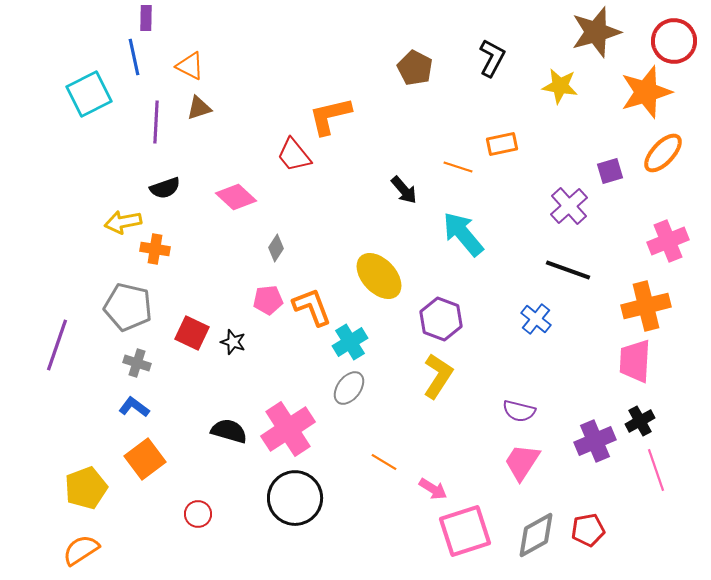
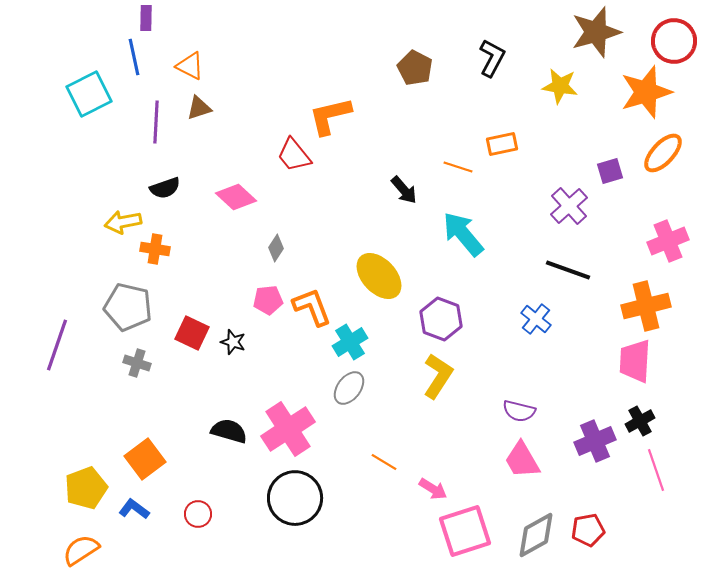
blue L-shape at (134, 407): moved 102 px down
pink trapezoid at (522, 462): moved 2 px up; rotated 63 degrees counterclockwise
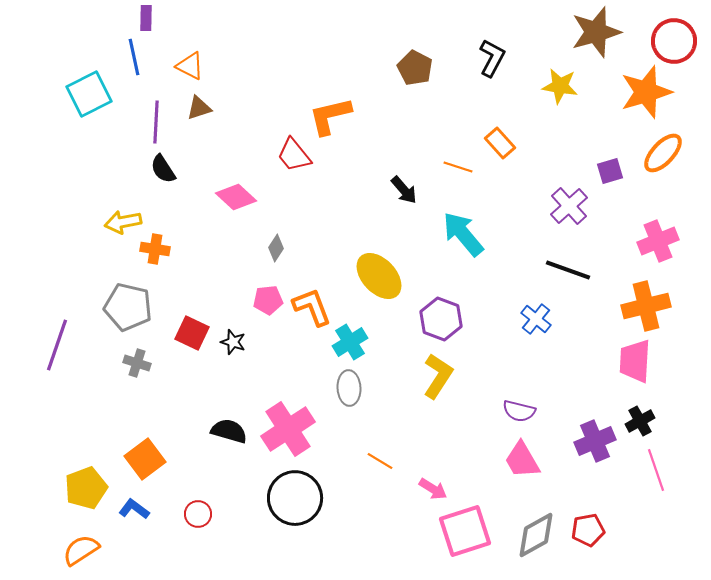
orange rectangle at (502, 144): moved 2 px left, 1 px up; rotated 60 degrees clockwise
black semicircle at (165, 188): moved 2 px left, 19 px up; rotated 76 degrees clockwise
pink cross at (668, 241): moved 10 px left
gray ellipse at (349, 388): rotated 40 degrees counterclockwise
orange line at (384, 462): moved 4 px left, 1 px up
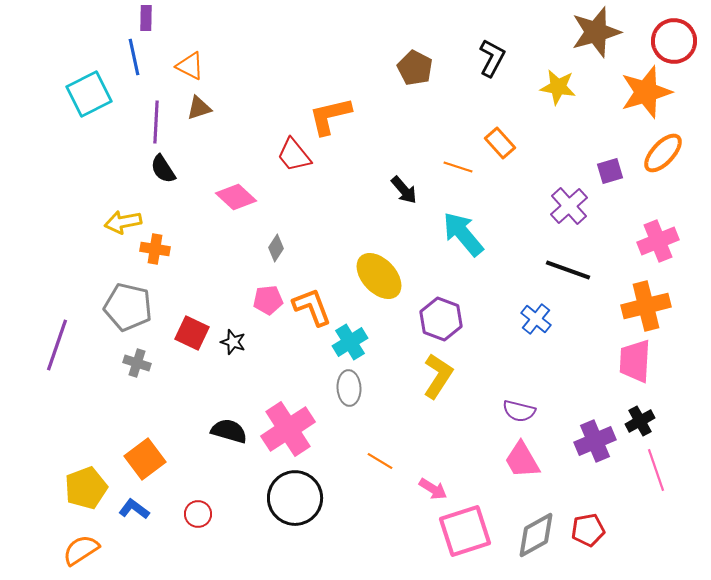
yellow star at (560, 86): moved 2 px left, 1 px down
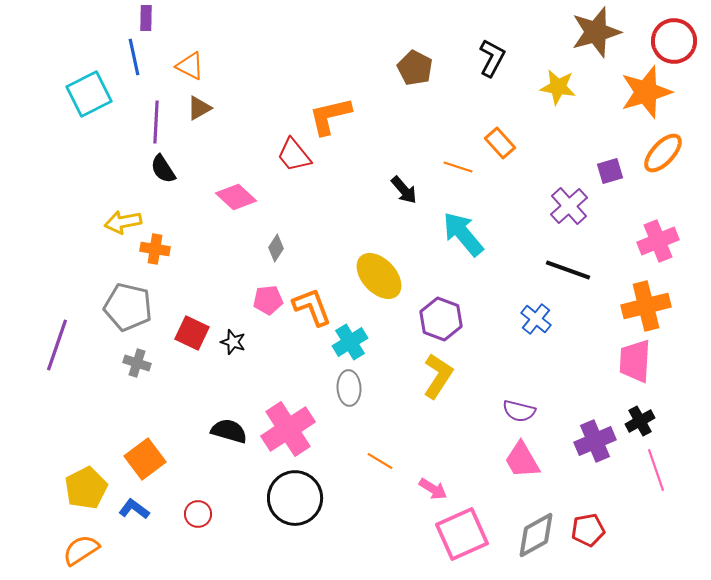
brown triangle at (199, 108): rotated 12 degrees counterclockwise
yellow pentagon at (86, 488): rotated 6 degrees counterclockwise
pink square at (465, 531): moved 3 px left, 3 px down; rotated 6 degrees counterclockwise
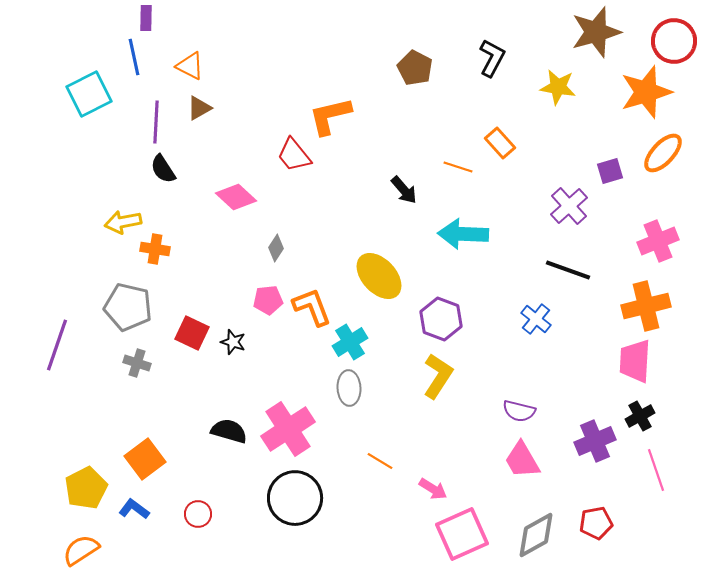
cyan arrow at (463, 234): rotated 48 degrees counterclockwise
black cross at (640, 421): moved 5 px up
red pentagon at (588, 530): moved 8 px right, 7 px up
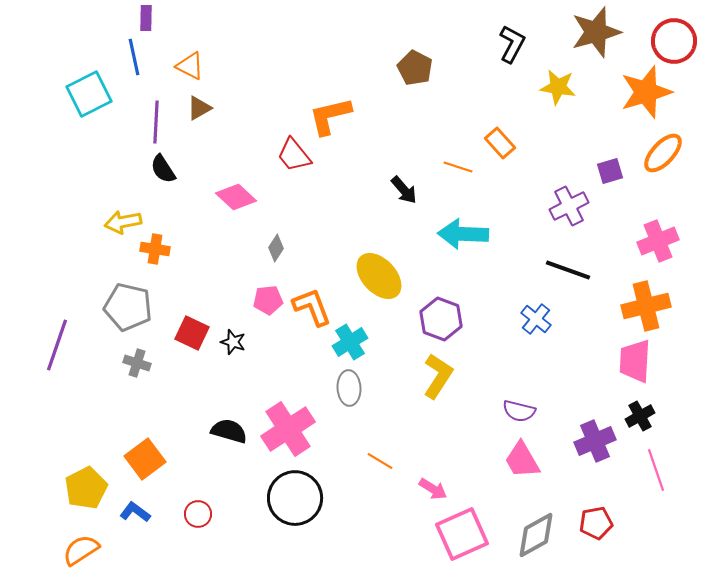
black L-shape at (492, 58): moved 20 px right, 14 px up
purple cross at (569, 206): rotated 15 degrees clockwise
blue L-shape at (134, 509): moved 1 px right, 3 px down
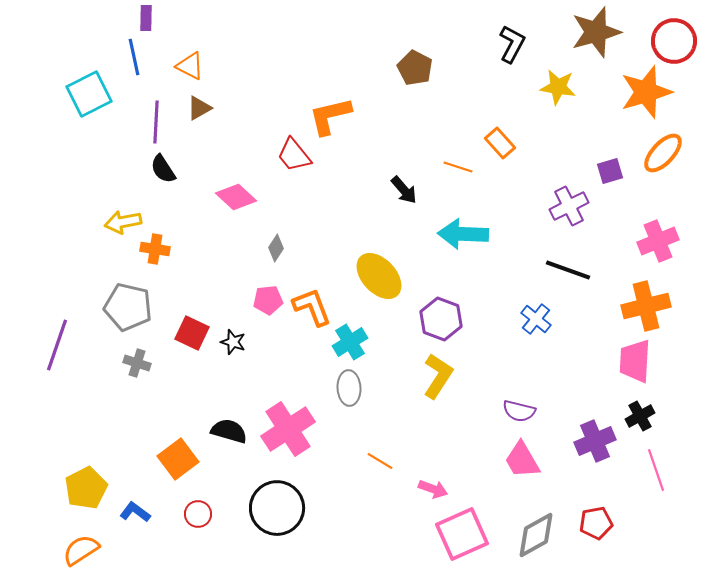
orange square at (145, 459): moved 33 px right
pink arrow at (433, 489): rotated 12 degrees counterclockwise
black circle at (295, 498): moved 18 px left, 10 px down
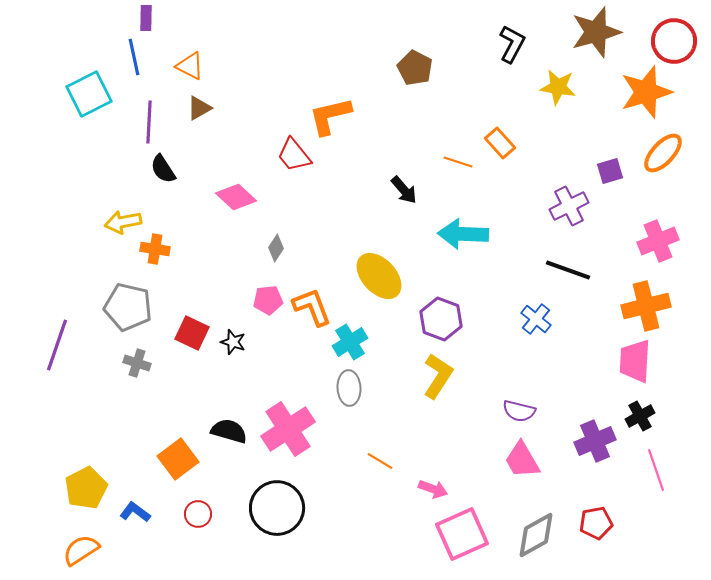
purple line at (156, 122): moved 7 px left
orange line at (458, 167): moved 5 px up
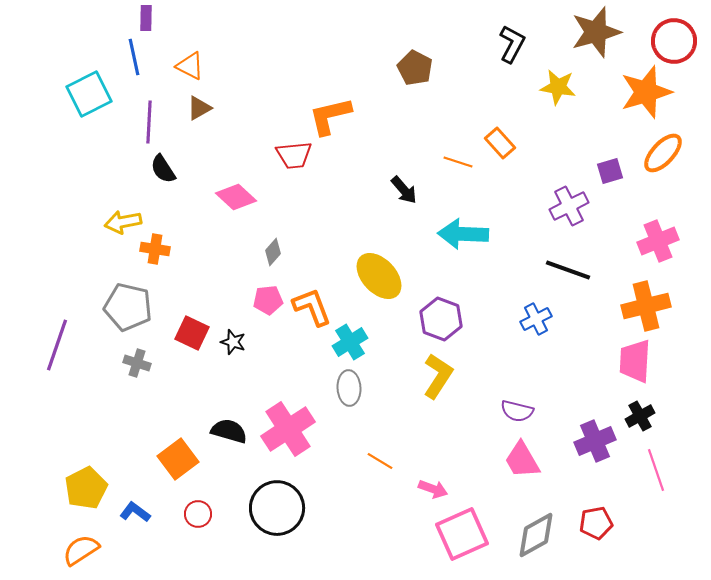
red trapezoid at (294, 155): rotated 57 degrees counterclockwise
gray diamond at (276, 248): moved 3 px left, 4 px down; rotated 8 degrees clockwise
blue cross at (536, 319): rotated 24 degrees clockwise
purple semicircle at (519, 411): moved 2 px left
